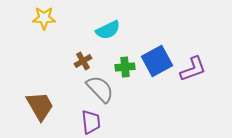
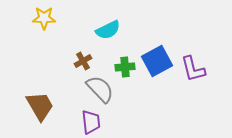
purple L-shape: rotated 96 degrees clockwise
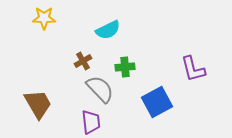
blue square: moved 41 px down
brown trapezoid: moved 2 px left, 2 px up
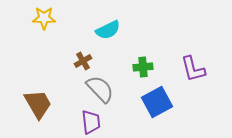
green cross: moved 18 px right
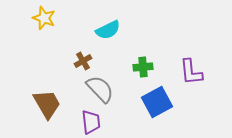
yellow star: rotated 20 degrees clockwise
purple L-shape: moved 2 px left, 3 px down; rotated 8 degrees clockwise
brown trapezoid: moved 9 px right
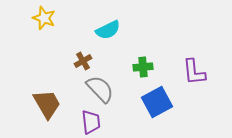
purple L-shape: moved 3 px right
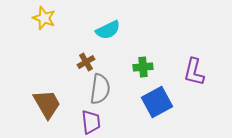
brown cross: moved 3 px right, 1 px down
purple L-shape: rotated 20 degrees clockwise
gray semicircle: rotated 52 degrees clockwise
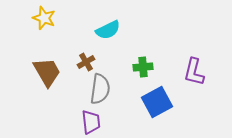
brown trapezoid: moved 32 px up
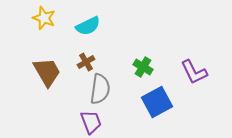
cyan semicircle: moved 20 px left, 4 px up
green cross: rotated 36 degrees clockwise
purple L-shape: rotated 40 degrees counterclockwise
purple trapezoid: rotated 15 degrees counterclockwise
